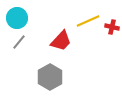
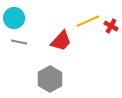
cyan circle: moved 3 px left
red cross: moved 1 px left, 1 px up; rotated 16 degrees clockwise
gray line: rotated 63 degrees clockwise
gray hexagon: moved 2 px down
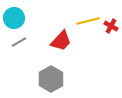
yellow line: rotated 10 degrees clockwise
gray line: rotated 42 degrees counterclockwise
gray hexagon: moved 1 px right
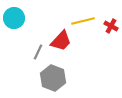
yellow line: moved 5 px left
gray line: moved 19 px right, 10 px down; rotated 35 degrees counterclockwise
gray hexagon: moved 2 px right, 1 px up; rotated 10 degrees counterclockwise
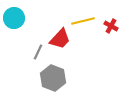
red trapezoid: moved 1 px left, 2 px up
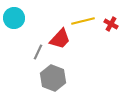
red cross: moved 2 px up
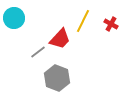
yellow line: rotated 50 degrees counterclockwise
gray line: rotated 28 degrees clockwise
gray hexagon: moved 4 px right
